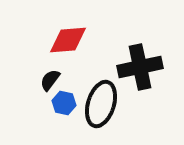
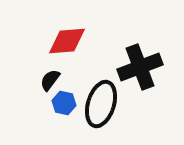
red diamond: moved 1 px left, 1 px down
black cross: rotated 9 degrees counterclockwise
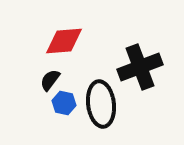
red diamond: moved 3 px left
black ellipse: rotated 24 degrees counterclockwise
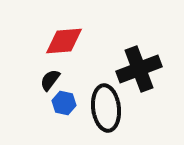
black cross: moved 1 px left, 2 px down
black ellipse: moved 5 px right, 4 px down
